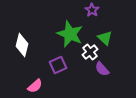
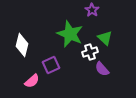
white cross: rotated 21 degrees clockwise
purple square: moved 7 px left
pink semicircle: moved 3 px left, 5 px up
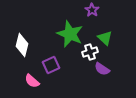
purple semicircle: rotated 14 degrees counterclockwise
pink semicircle: rotated 84 degrees clockwise
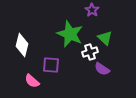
purple square: rotated 30 degrees clockwise
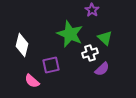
white cross: moved 1 px down
purple square: rotated 18 degrees counterclockwise
purple semicircle: rotated 77 degrees counterclockwise
